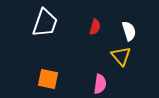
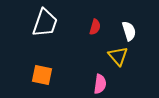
yellow triangle: moved 3 px left
orange square: moved 6 px left, 4 px up
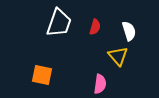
white trapezoid: moved 14 px right
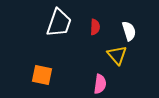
red semicircle: rotated 14 degrees counterclockwise
yellow triangle: moved 1 px left, 1 px up
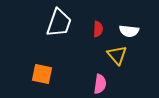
red semicircle: moved 3 px right, 2 px down
white semicircle: rotated 114 degrees clockwise
orange square: moved 1 px up
